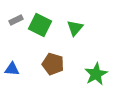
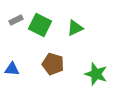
green triangle: rotated 24 degrees clockwise
green star: rotated 25 degrees counterclockwise
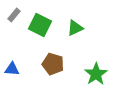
gray rectangle: moved 2 px left, 5 px up; rotated 24 degrees counterclockwise
green star: rotated 20 degrees clockwise
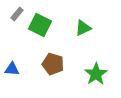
gray rectangle: moved 3 px right, 1 px up
green triangle: moved 8 px right
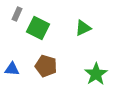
gray rectangle: rotated 16 degrees counterclockwise
green square: moved 2 px left, 3 px down
brown pentagon: moved 7 px left, 2 px down
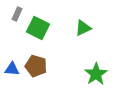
brown pentagon: moved 10 px left
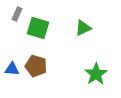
green square: rotated 10 degrees counterclockwise
